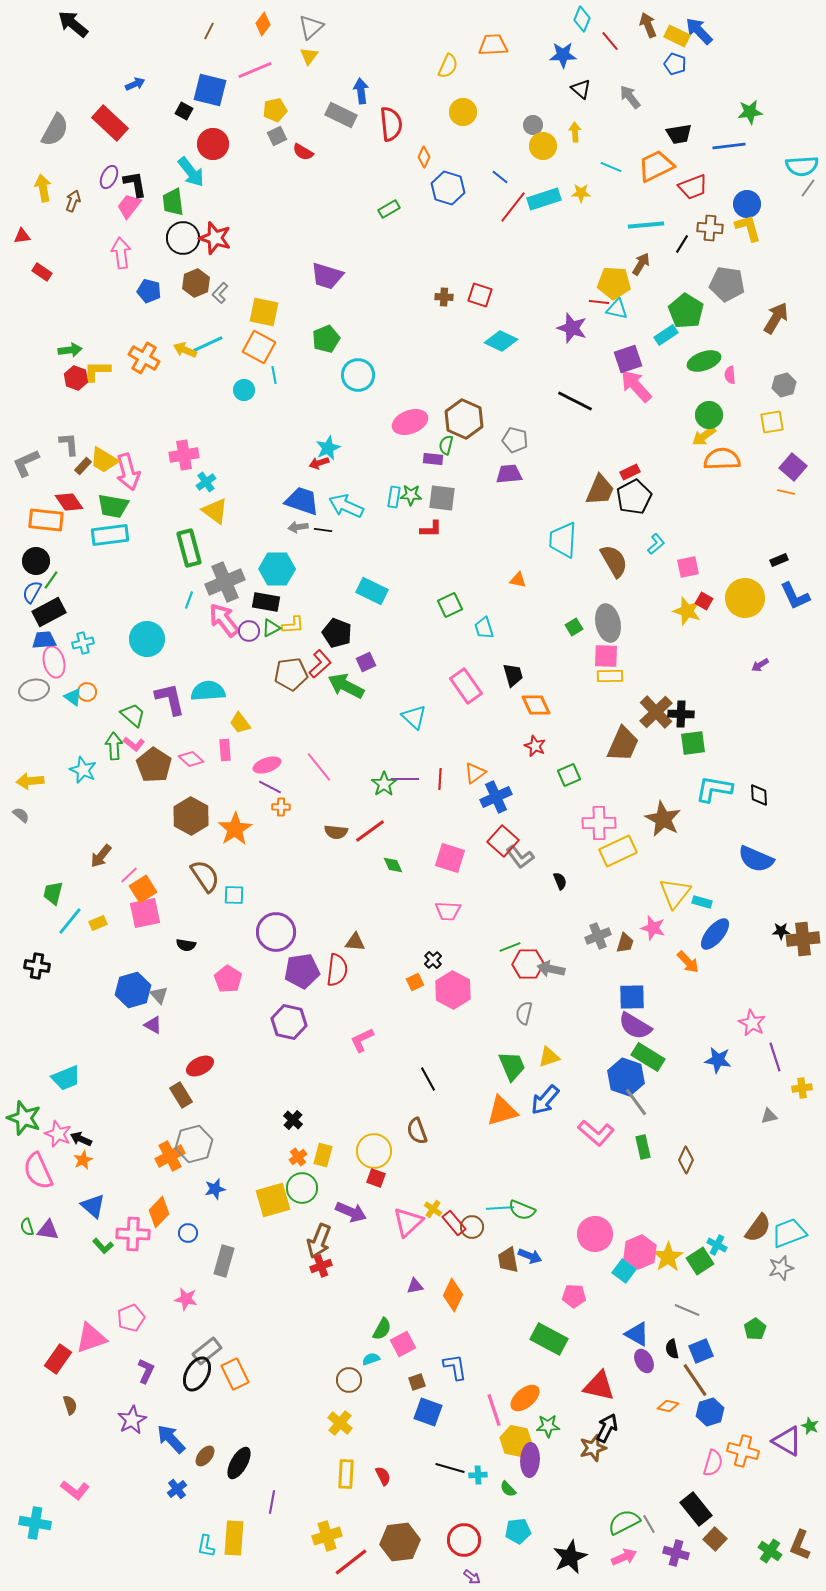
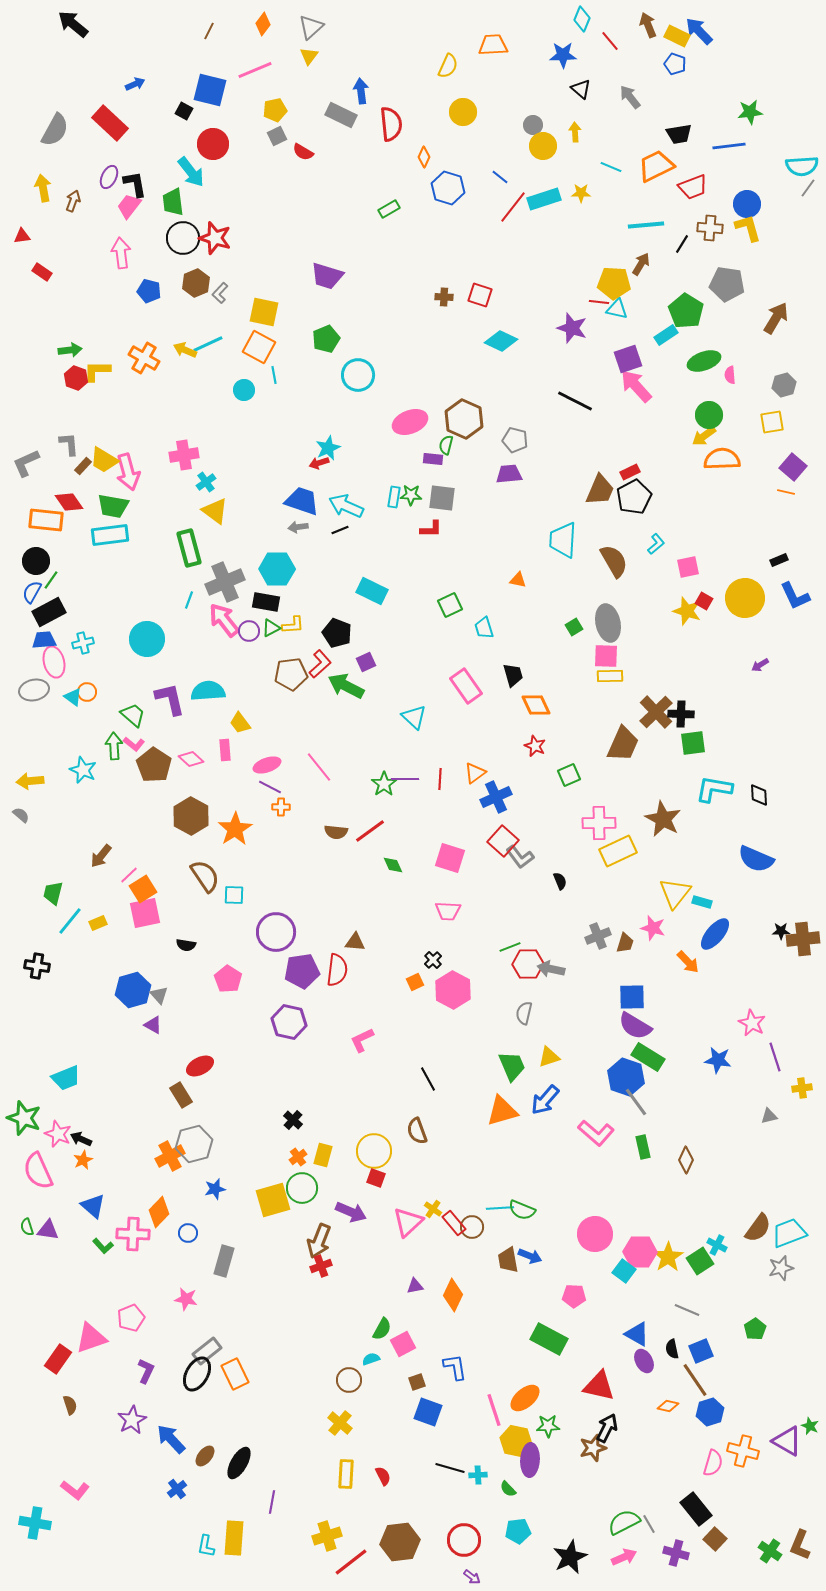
black line at (323, 530): moved 17 px right; rotated 30 degrees counterclockwise
pink hexagon at (640, 1252): rotated 24 degrees clockwise
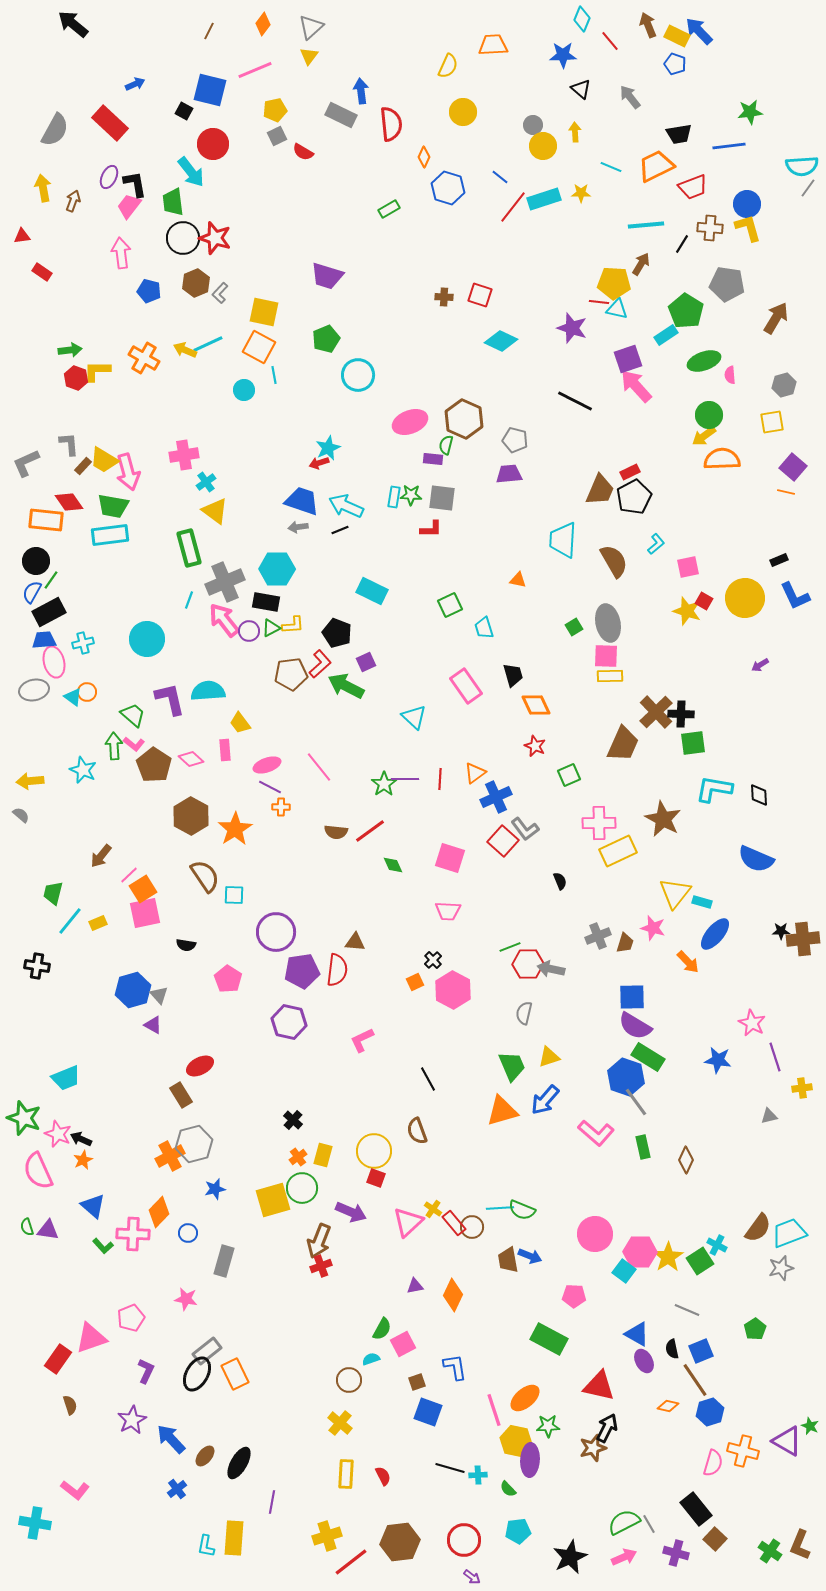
gray L-shape at (520, 857): moved 5 px right, 28 px up
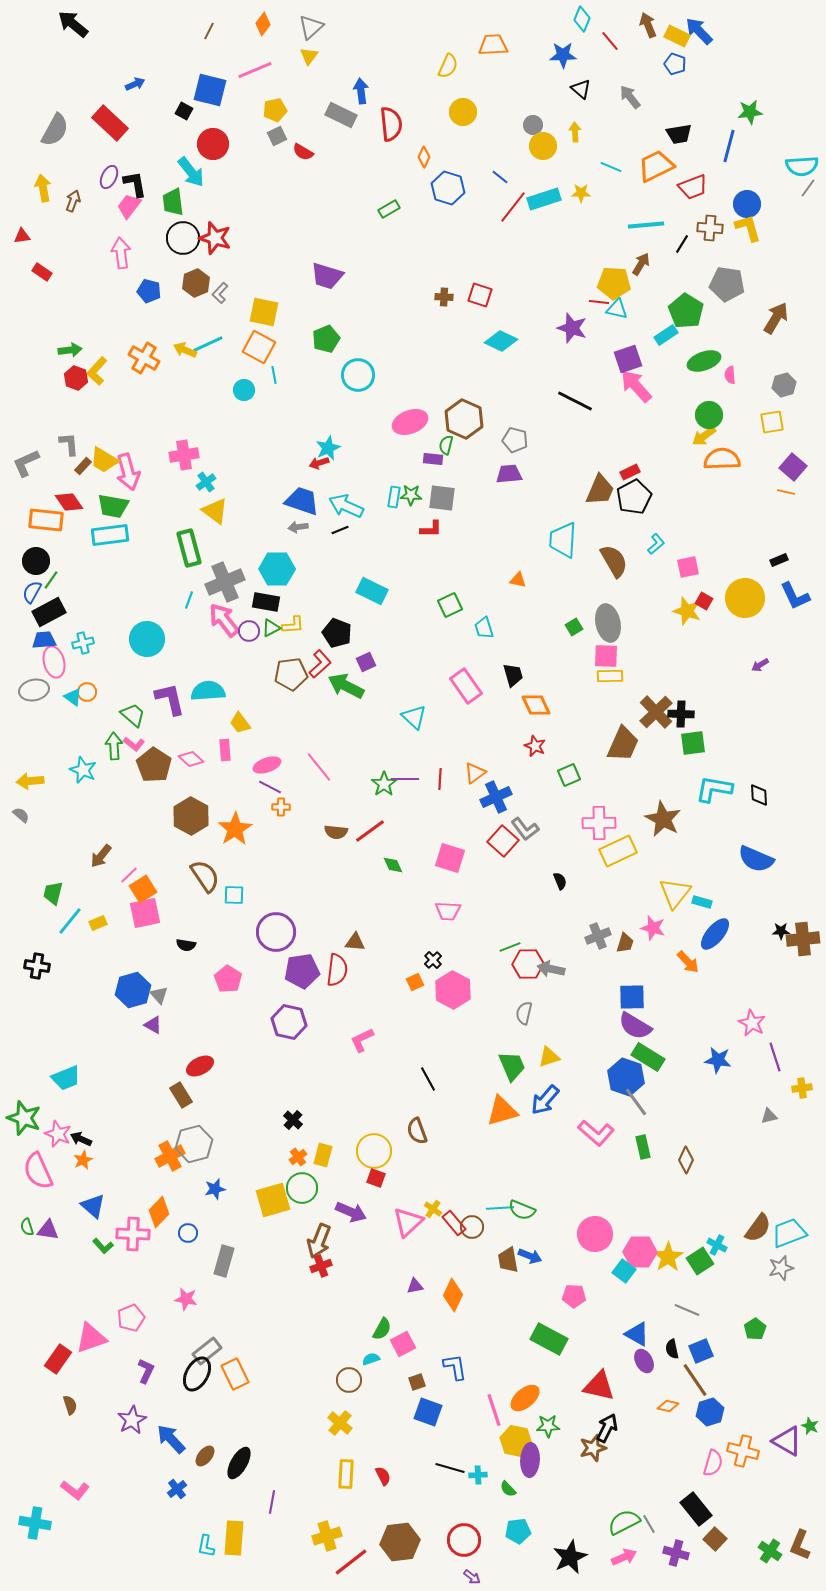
blue line at (729, 146): rotated 68 degrees counterclockwise
yellow L-shape at (97, 371): rotated 48 degrees counterclockwise
